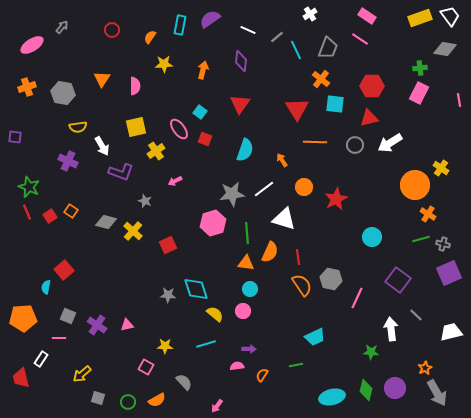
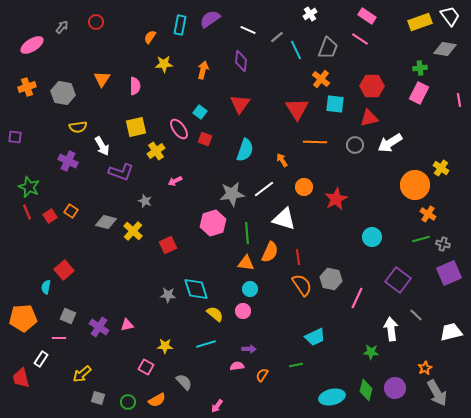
yellow rectangle at (420, 18): moved 4 px down
red circle at (112, 30): moved 16 px left, 8 px up
purple cross at (97, 325): moved 2 px right, 2 px down
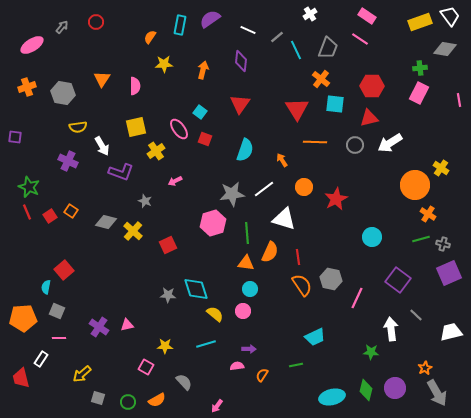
gray square at (68, 316): moved 11 px left, 5 px up
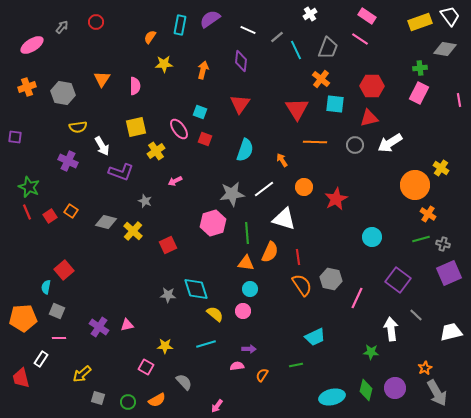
cyan square at (200, 112): rotated 16 degrees counterclockwise
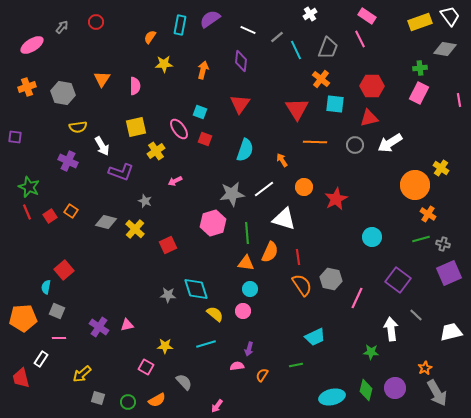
pink line at (360, 39): rotated 30 degrees clockwise
yellow cross at (133, 231): moved 2 px right, 2 px up
purple arrow at (249, 349): rotated 104 degrees clockwise
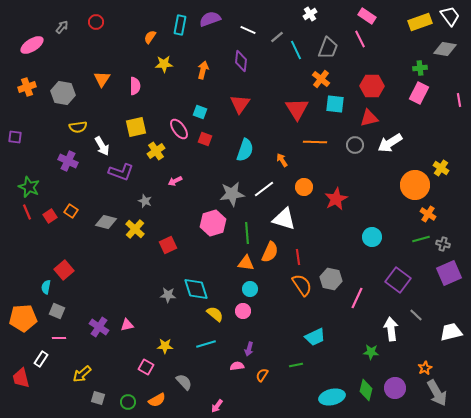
purple semicircle at (210, 19): rotated 15 degrees clockwise
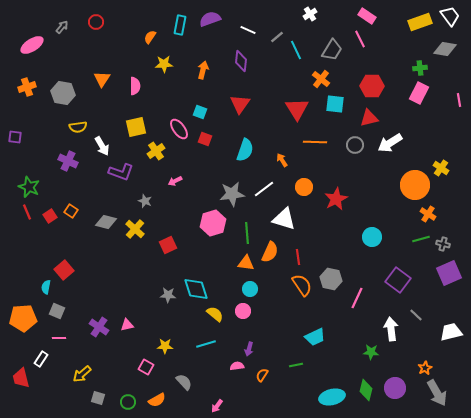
gray trapezoid at (328, 48): moved 4 px right, 2 px down; rotated 10 degrees clockwise
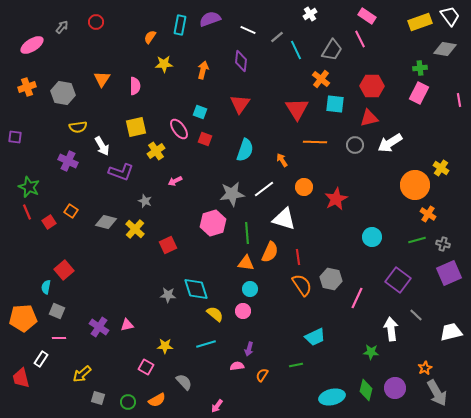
red square at (50, 216): moved 1 px left, 6 px down
green line at (421, 239): moved 4 px left, 1 px down
